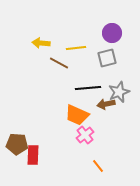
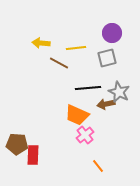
gray star: rotated 25 degrees counterclockwise
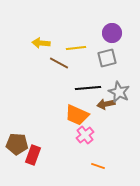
red rectangle: rotated 18 degrees clockwise
orange line: rotated 32 degrees counterclockwise
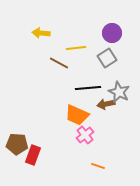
yellow arrow: moved 10 px up
gray square: rotated 18 degrees counterclockwise
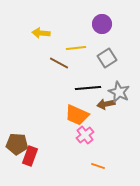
purple circle: moved 10 px left, 9 px up
red rectangle: moved 3 px left, 1 px down
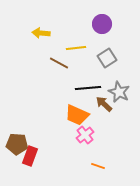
brown arrow: moved 2 px left; rotated 54 degrees clockwise
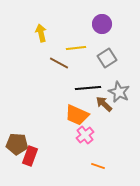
yellow arrow: rotated 72 degrees clockwise
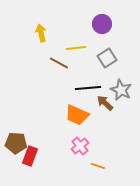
gray star: moved 2 px right, 2 px up
brown arrow: moved 1 px right, 1 px up
pink cross: moved 5 px left, 11 px down
brown pentagon: moved 1 px left, 1 px up
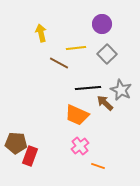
gray square: moved 4 px up; rotated 12 degrees counterclockwise
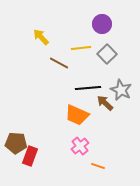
yellow arrow: moved 4 px down; rotated 30 degrees counterclockwise
yellow line: moved 5 px right
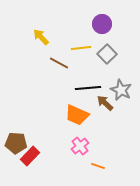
red rectangle: rotated 24 degrees clockwise
